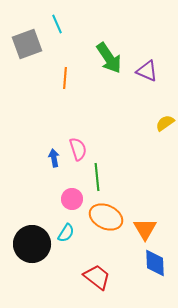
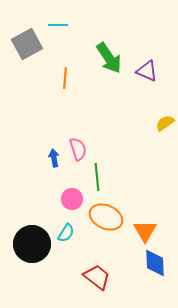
cyan line: moved 1 px right, 1 px down; rotated 66 degrees counterclockwise
gray square: rotated 8 degrees counterclockwise
orange triangle: moved 2 px down
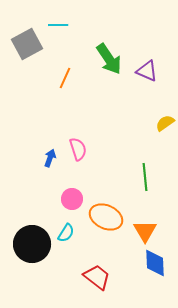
green arrow: moved 1 px down
orange line: rotated 20 degrees clockwise
blue arrow: moved 4 px left; rotated 30 degrees clockwise
green line: moved 48 px right
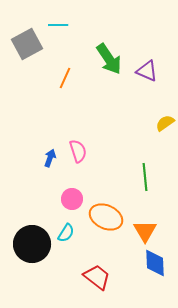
pink semicircle: moved 2 px down
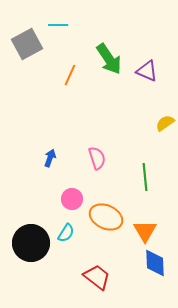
orange line: moved 5 px right, 3 px up
pink semicircle: moved 19 px right, 7 px down
black circle: moved 1 px left, 1 px up
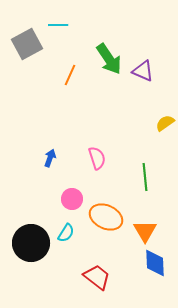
purple triangle: moved 4 px left
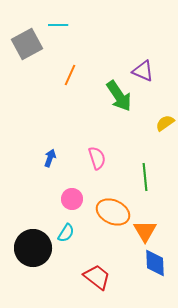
green arrow: moved 10 px right, 37 px down
orange ellipse: moved 7 px right, 5 px up
black circle: moved 2 px right, 5 px down
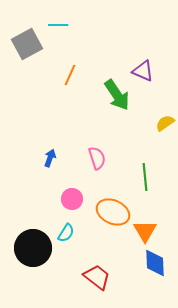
green arrow: moved 2 px left, 1 px up
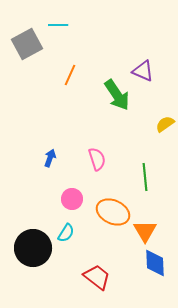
yellow semicircle: moved 1 px down
pink semicircle: moved 1 px down
